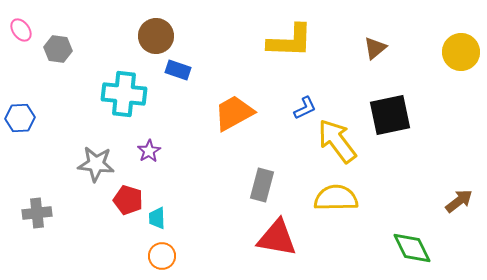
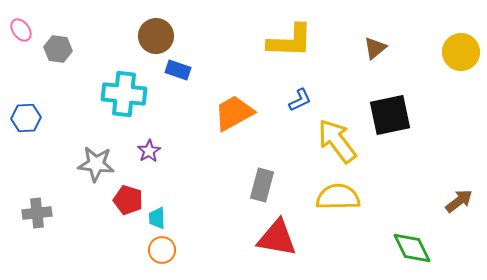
blue L-shape: moved 5 px left, 8 px up
blue hexagon: moved 6 px right
yellow semicircle: moved 2 px right, 1 px up
orange circle: moved 6 px up
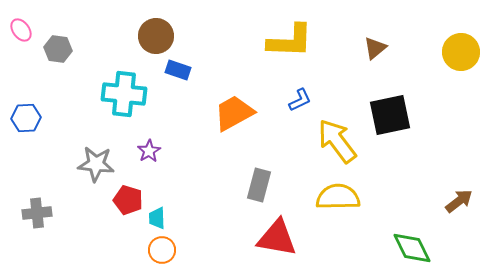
gray rectangle: moved 3 px left
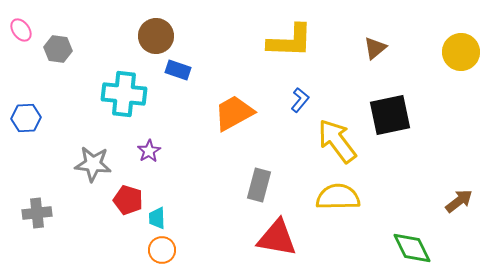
blue L-shape: rotated 25 degrees counterclockwise
gray star: moved 3 px left
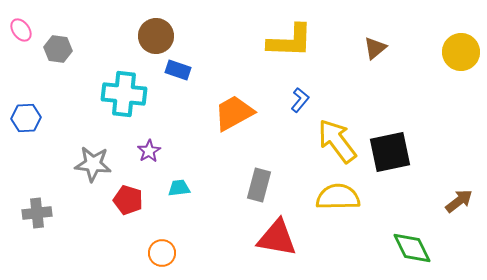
black square: moved 37 px down
cyan trapezoid: moved 22 px right, 30 px up; rotated 85 degrees clockwise
orange circle: moved 3 px down
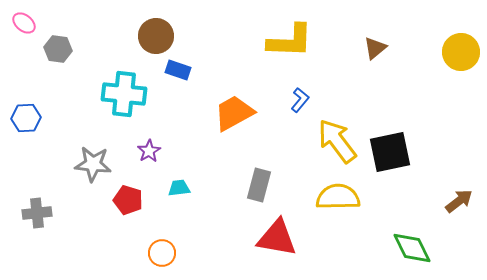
pink ellipse: moved 3 px right, 7 px up; rotated 15 degrees counterclockwise
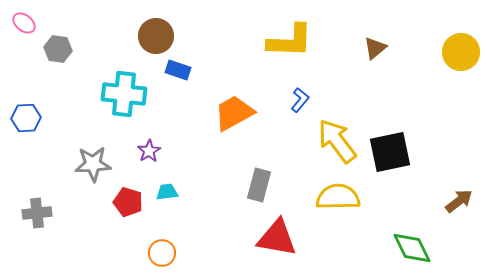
gray star: rotated 9 degrees counterclockwise
cyan trapezoid: moved 12 px left, 4 px down
red pentagon: moved 2 px down
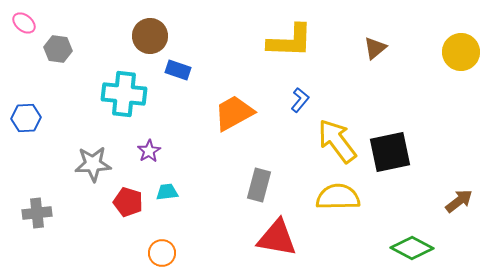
brown circle: moved 6 px left
green diamond: rotated 36 degrees counterclockwise
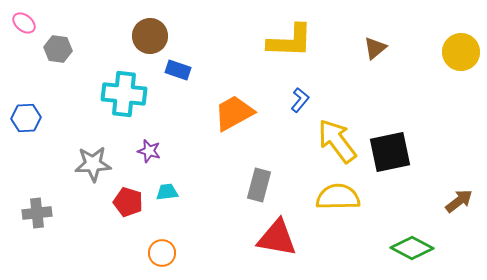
purple star: rotated 25 degrees counterclockwise
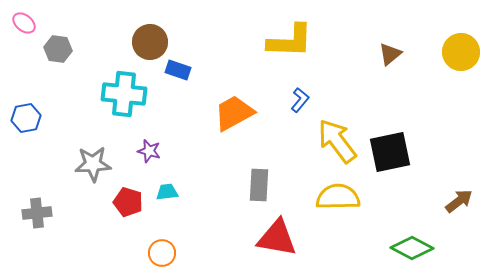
brown circle: moved 6 px down
brown triangle: moved 15 px right, 6 px down
blue hexagon: rotated 8 degrees counterclockwise
gray rectangle: rotated 12 degrees counterclockwise
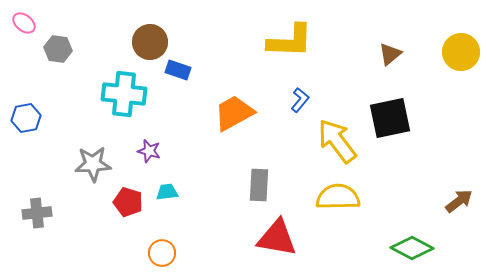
black square: moved 34 px up
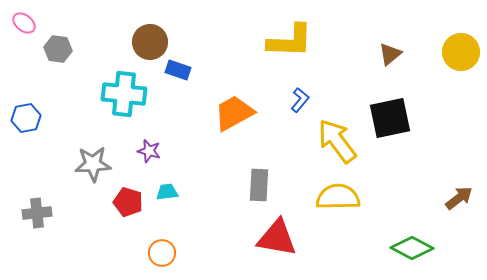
brown arrow: moved 3 px up
